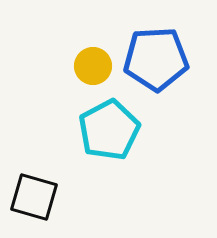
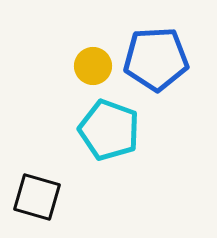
cyan pentagon: rotated 24 degrees counterclockwise
black square: moved 3 px right
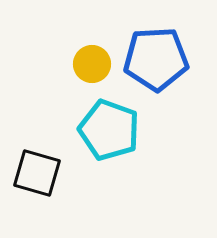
yellow circle: moved 1 px left, 2 px up
black square: moved 24 px up
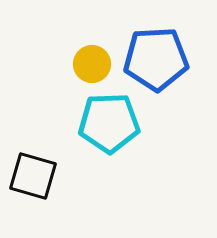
cyan pentagon: moved 7 px up; rotated 22 degrees counterclockwise
black square: moved 4 px left, 3 px down
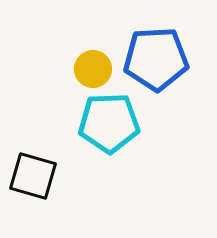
yellow circle: moved 1 px right, 5 px down
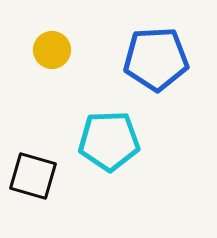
yellow circle: moved 41 px left, 19 px up
cyan pentagon: moved 18 px down
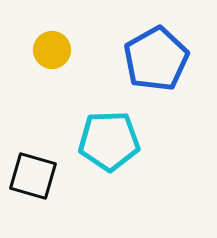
blue pentagon: rotated 26 degrees counterclockwise
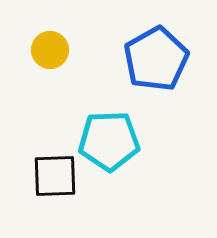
yellow circle: moved 2 px left
black square: moved 22 px right; rotated 18 degrees counterclockwise
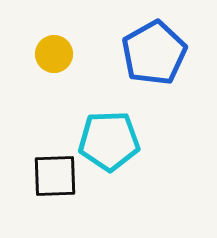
yellow circle: moved 4 px right, 4 px down
blue pentagon: moved 2 px left, 6 px up
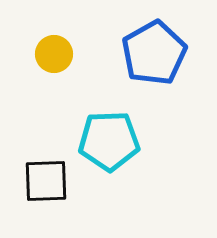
black square: moved 9 px left, 5 px down
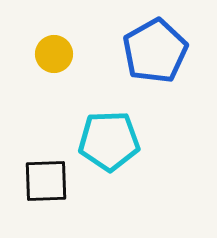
blue pentagon: moved 1 px right, 2 px up
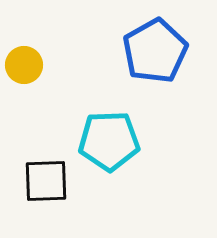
yellow circle: moved 30 px left, 11 px down
